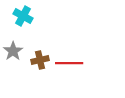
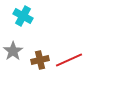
red line: moved 3 px up; rotated 24 degrees counterclockwise
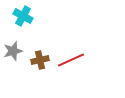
gray star: rotated 18 degrees clockwise
red line: moved 2 px right
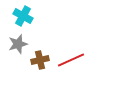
gray star: moved 5 px right, 7 px up
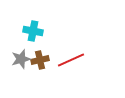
cyan cross: moved 10 px right, 15 px down; rotated 18 degrees counterclockwise
gray star: moved 3 px right, 15 px down
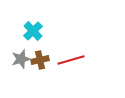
cyan cross: rotated 36 degrees clockwise
red line: rotated 8 degrees clockwise
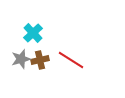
cyan cross: moved 2 px down
red line: rotated 48 degrees clockwise
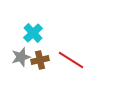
gray star: moved 2 px up
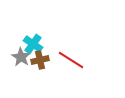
cyan cross: moved 11 px down; rotated 12 degrees counterclockwise
gray star: rotated 24 degrees counterclockwise
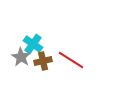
brown cross: moved 3 px right, 1 px down
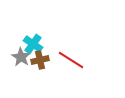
brown cross: moved 3 px left, 1 px up
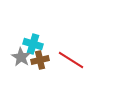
cyan cross: rotated 18 degrees counterclockwise
